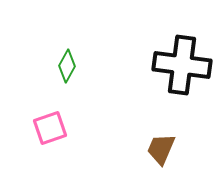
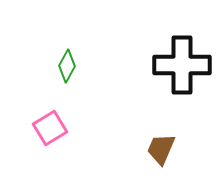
black cross: rotated 8 degrees counterclockwise
pink square: rotated 12 degrees counterclockwise
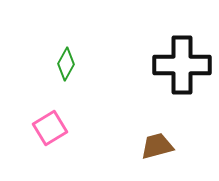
green diamond: moved 1 px left, 2 px up
brown trapezoid: moved 4 px left, 3 px up; rotated 52 degrees clockwise
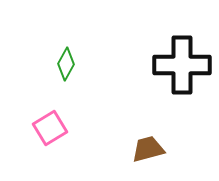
brown trapezoid: moved 9 px left, 3 px down
